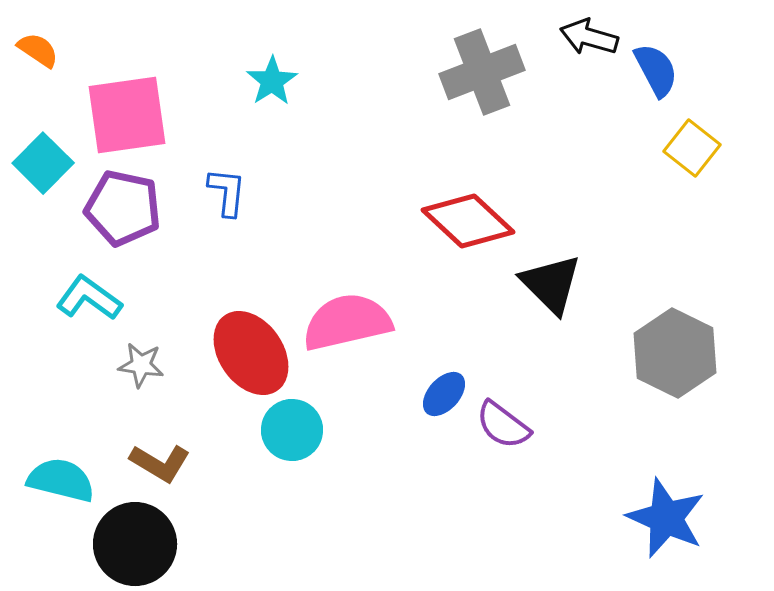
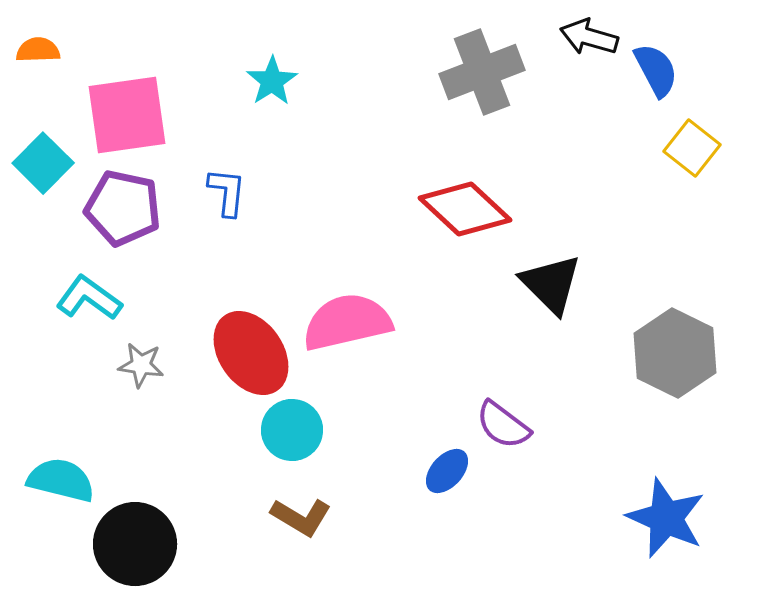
orange semicircle: rotated 36 degrees counterclockwise
red diamond: moved 3 px left, 12 px up
blue ellipse: moved 3 px right, 77 px down
brown L-shape: moved 141 px right, 54 px down
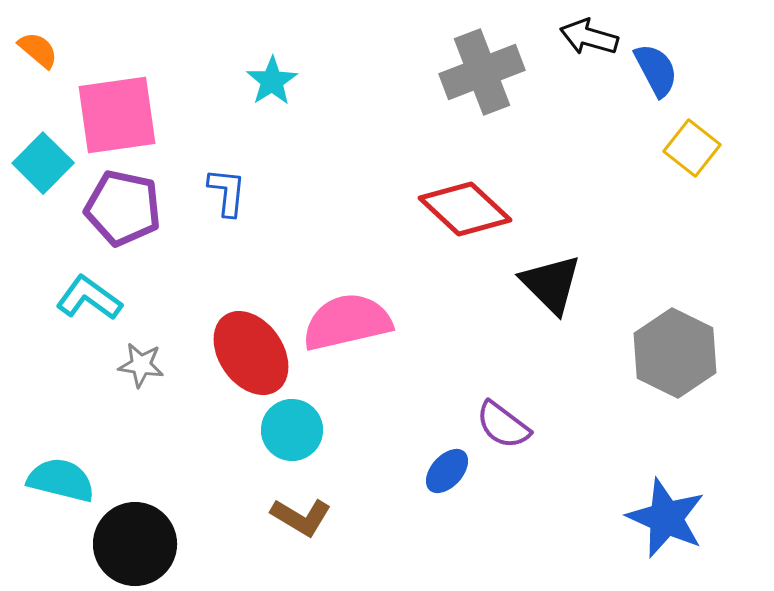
orange semicircle: rotated 42 degrees clockwise
pink square: moved 10 px left
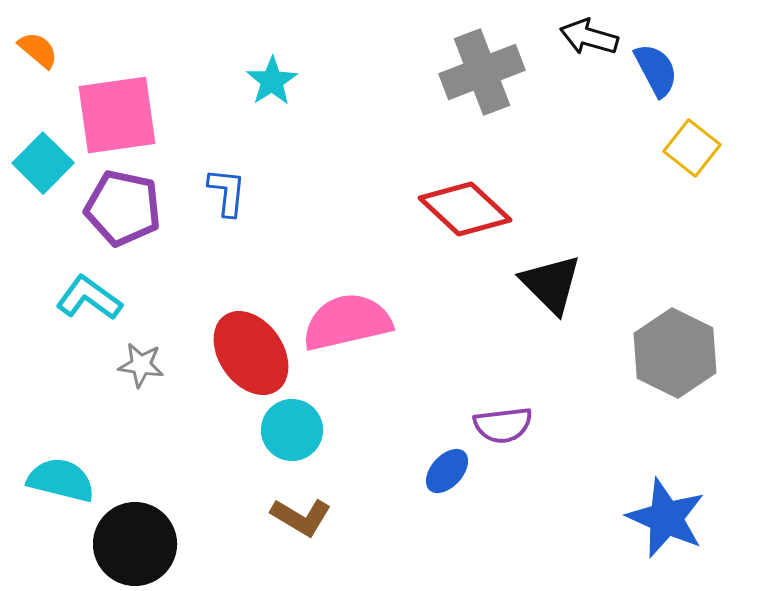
purple semicircle: rotated 44 degrees counterclockwise
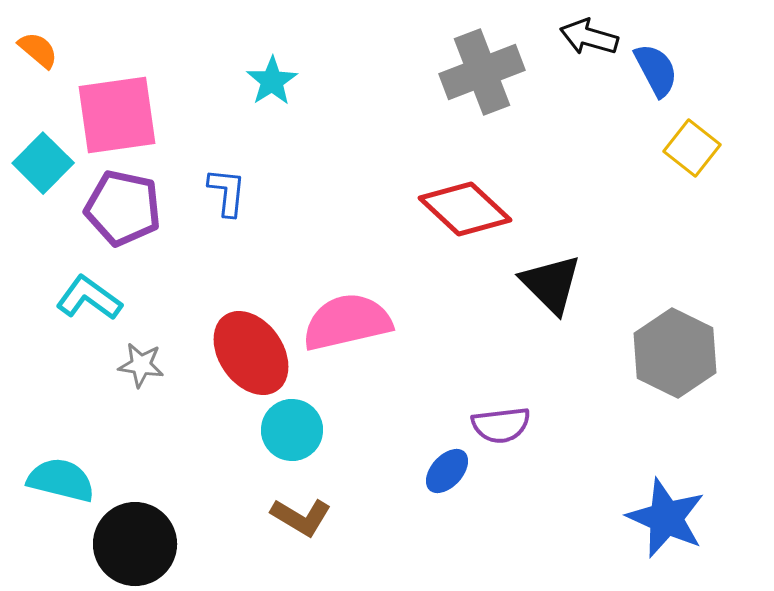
purple semicircle: moved 2 px left
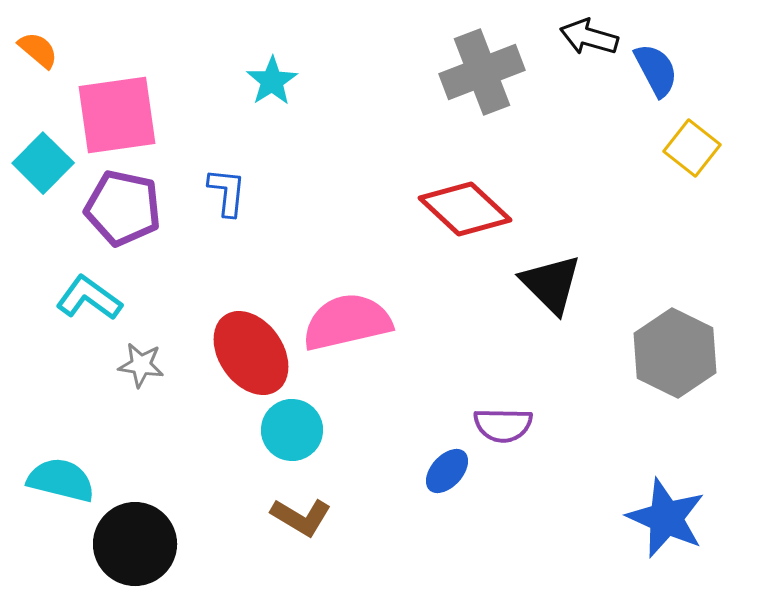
purple semicircle: moved 2 px right; rotated 8 degrees clockwise
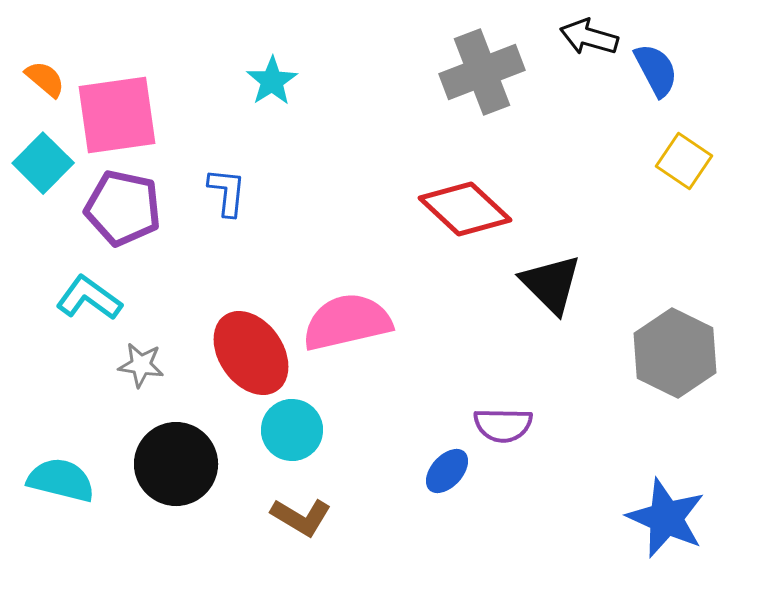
orange semicircle: moved 7 px right, 29 px down
yellow square: moved 8 px left, 13 px down; rotated 4 degrees counterclockwise
black circle: moved 41 px right, 80 px up
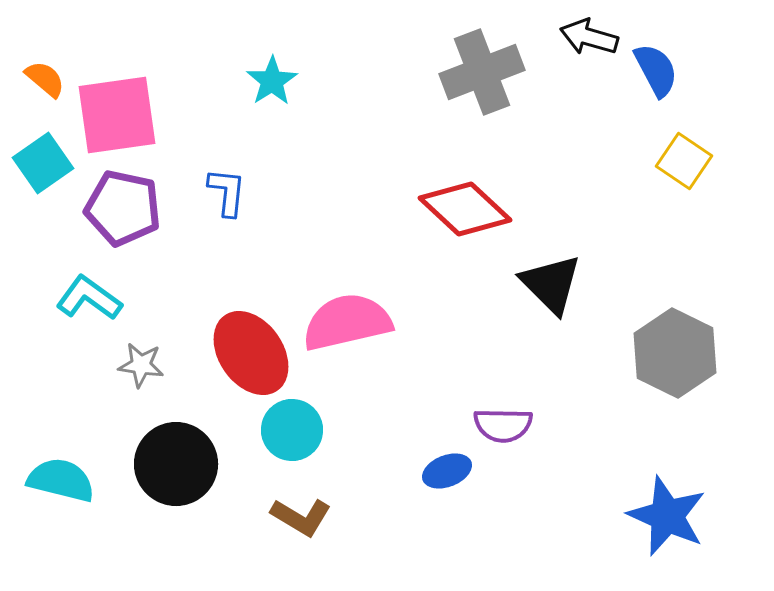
cyan square: rotated 10 degrees clockwise
blue ellipse: rotated 27 degrees clockwise
blue star: moved 1 px right, 2 px up
